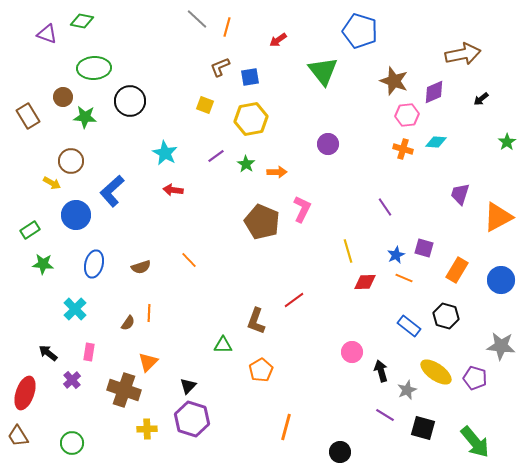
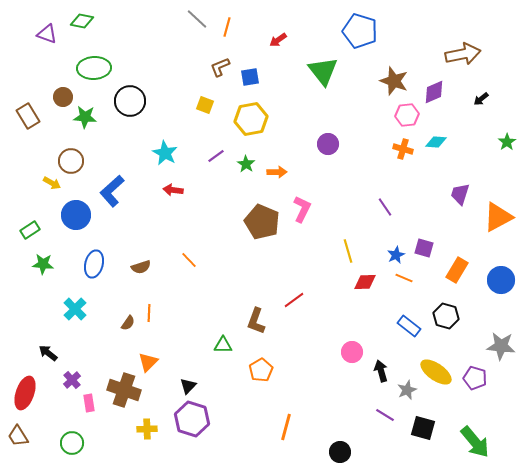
pink rectangle at (89, 352): moved 51 px down; rotated 18 degrees counterclockwise
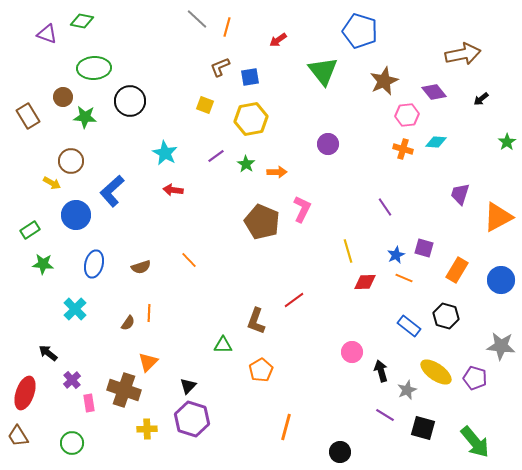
brown star at (394, 81): moved 10 px left; rotated 28 degrees clockwise
purple diamond at (434, 92): rotated 75 degrees clockwise
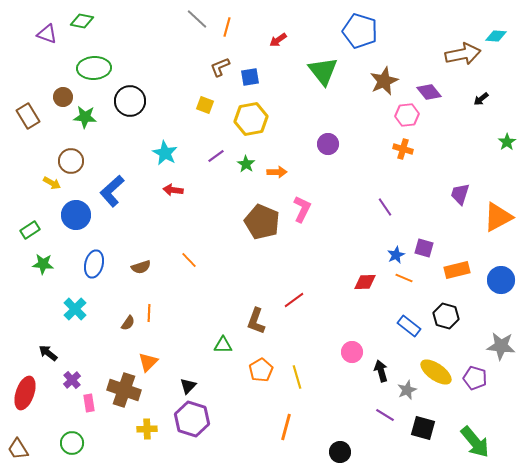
purple diamond at (434, 92): moved 5 px left
cyan diamond at (436, 142): moved 60 px right, 106 px up
yellow line at (348, 251): moved 51 px left, 126 px down
orange rectangle at (457, 270): rotated 45 degrees clockwise
brown trapezoid at (18, 436): moved 13 px down
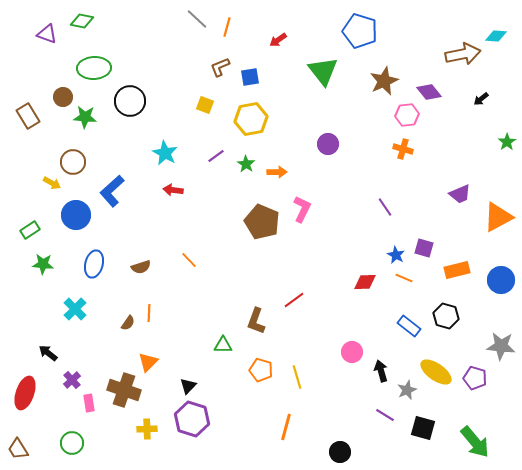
brown circle at (71, 161): moved 2 px right, 1 px down
purple trapezoid at (460, 194): rotated 130 degrees counterclockwise
blue star at (396, 255): rotated 18 degrees counterclockwise
orange pentagon at (261, 370): rotated 25 degrees counterclockwise
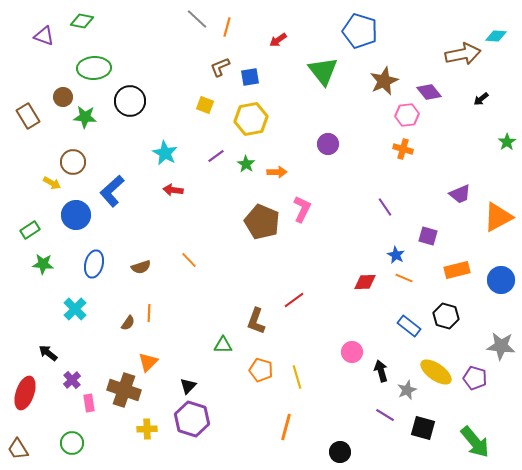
purple triangle at (47, 34): moved 3 px left, 2 px down
purple square at (424, 248): moved 4 px right, 12 px up
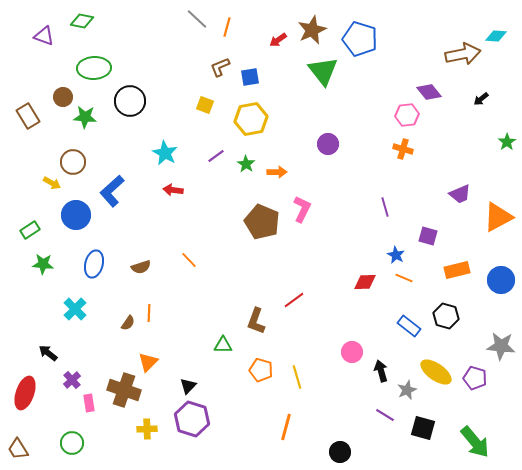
blue pentagon at (360, 31): moved 8 px down
brown star at (384, 81): moved 72 px left, 51 px up
purple line at (385, 207): rotated 18 degrees clockwise
